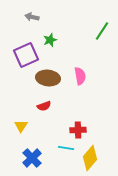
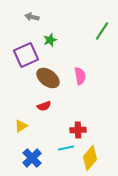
brown ellipse: rotated 30 degrees clockwise
yellow triangle: rotated 24 degrees clockwise
cyan line: rotated 21 degrees counterclockwise
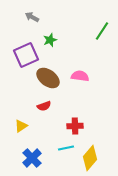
gray arrow: rotated 16 degrees clockwise
pink semicircle: rotated 72 degrees counterclockwise
red cross: moved 3 px left, 4 px up
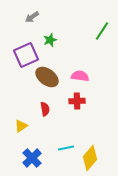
gray arrow: rotated 64 degrees counterclockwise
brown ellipse: moved 1 px left, 1 px up
red semicircle: moved 1 px right, 3 px down; rotated 80 degrees counterclockwise
red cross: moved 2 px right, 25 px up
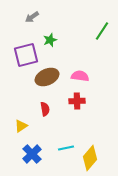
purple square: rotated 10 degrees clockwise
brown ellipse: rotated 60 degrees counterclockwise
blue cross: moved 4 px up
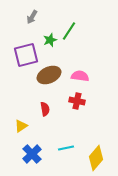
gray arrow: rotated 24 degrees counterclockwise
green line: moved 33 px left
brown ellipse: moved 2 px right, 2 px up
red cross: rotated 14 degrees clockwise
yellow diamond: moved 6 px right
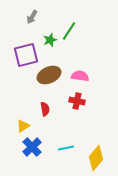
yellow triangle: moved 2 px right
blue cross: moved 7 px up
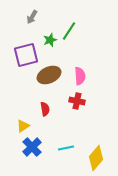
pink semicircle: rotated 78 degrees clockwise
